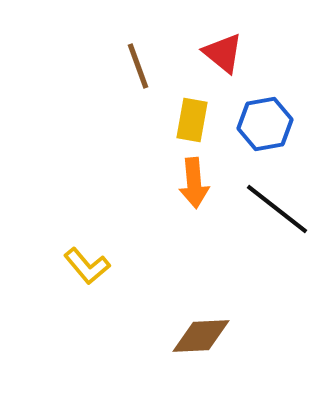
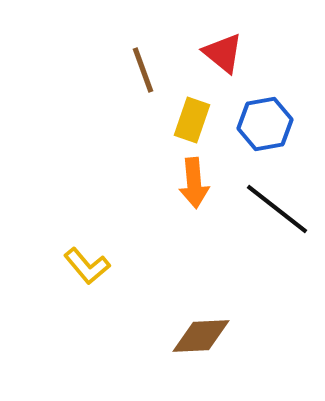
brown line: moved 5 px right, 4 px down
yellow rectangle: rotated 9 degrees clockwise
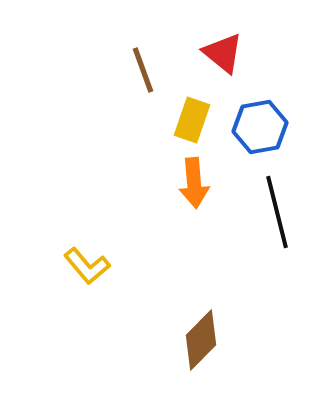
blue hexagon: moved 5 px left, 3 px down
black line: moved 3 px down; rotated 38 degrees clockwise
brown diamond: moved 4 px down; rotated 42 degrees counterclockwise
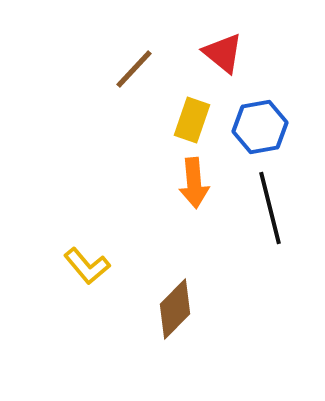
brown line: moved 9 px left, 1 px up; rotated 63 degrees clockwise
black line: moved 7 px left, 4 px up
brown diamond: moved 26 px left, 31 px up
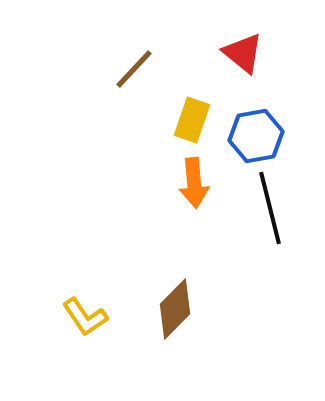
red triangle: moved 20 px right
blue hexagon: moved 4 px left, 9 px down
yellow L-shape: moved 2 px left, 51 px down; rotated 6 degrees clockwise
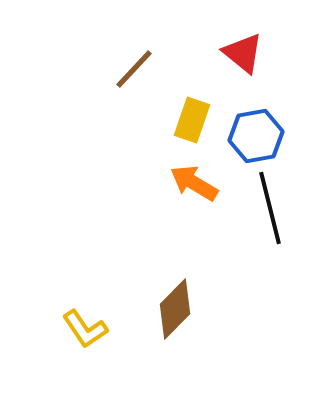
orange arrow: rotated 126 degrees clockwise
yellow L-shape: moved 12 px down
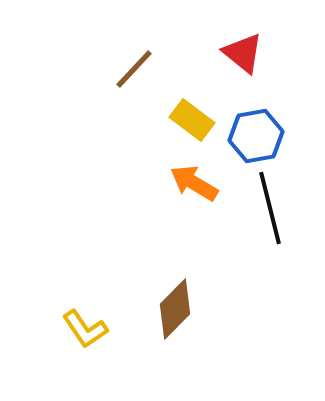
yellow rectangle: rotated 72 degrees counterclockwise
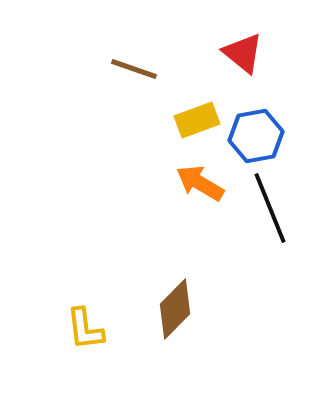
brown line: rotated 66 degrees clockwise
yellow rectangle: moved 5 px right; rotated 57 degrees counterclockwise
orange arrow: moved 6 px right
black line: rotated 8 degrees counterclockwise
yellow L-shape: rotated 27 degrees clockwise
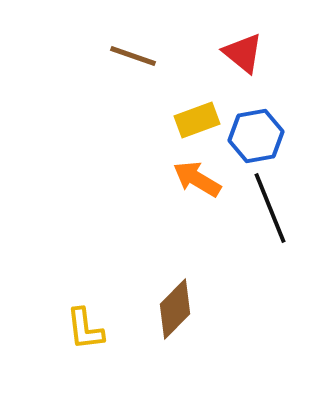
brown line: moved 1 px left, 13 px up
orange arrow: moved 3 px left, 4 px up
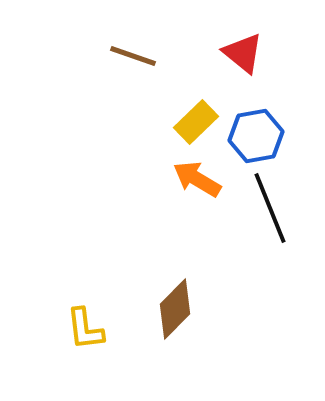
yellow rectangle: moved 1 px left, 2 px down; rotated 24 degrees counterclockwise
